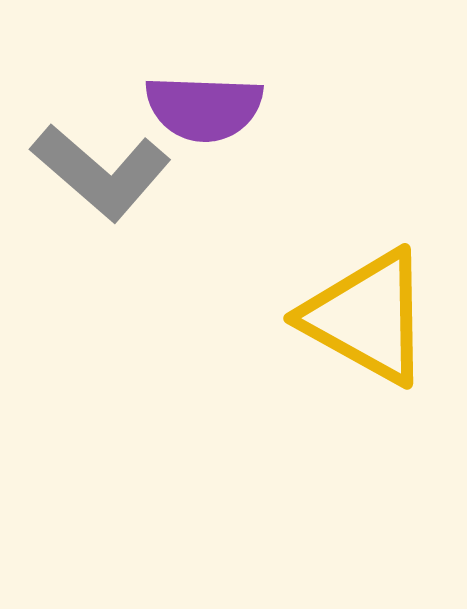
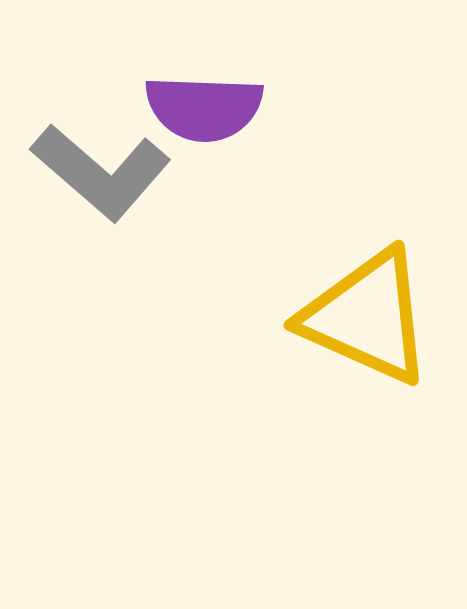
yellow triangle: rotated 5 degrees counterclockwise
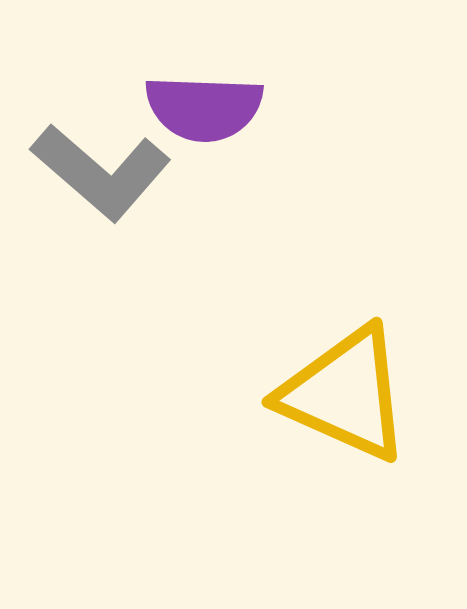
yellow triangle: moved 22 px left, 77 px down
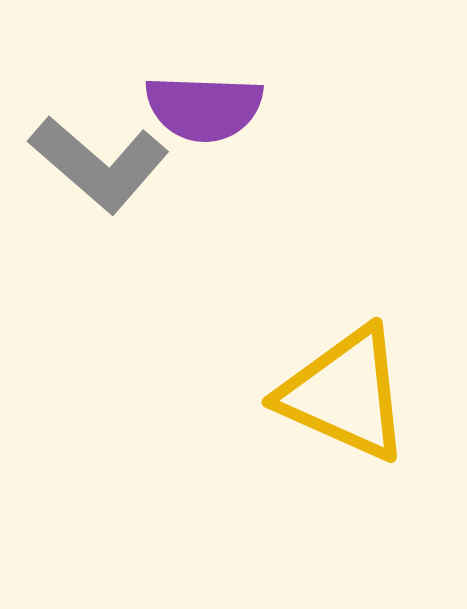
gray L-shape: moved 2 px left, 8 px up
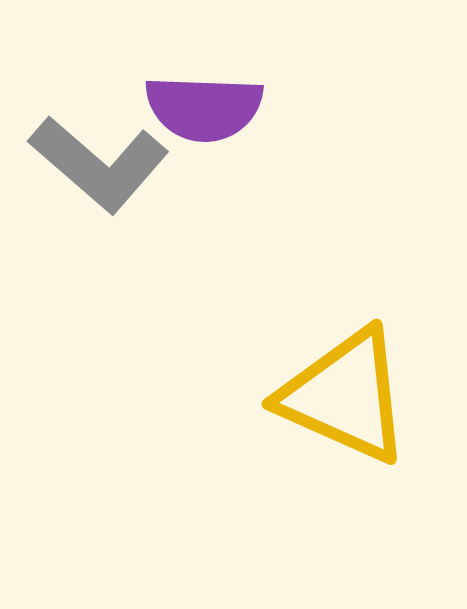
yellow triangle: moved 2 px down
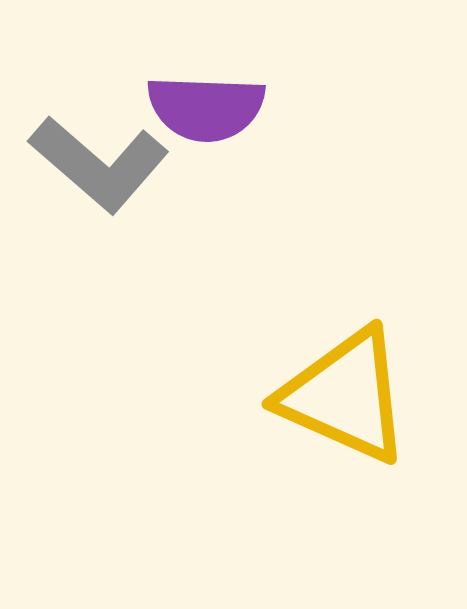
purple semicircle: moved 2 px right
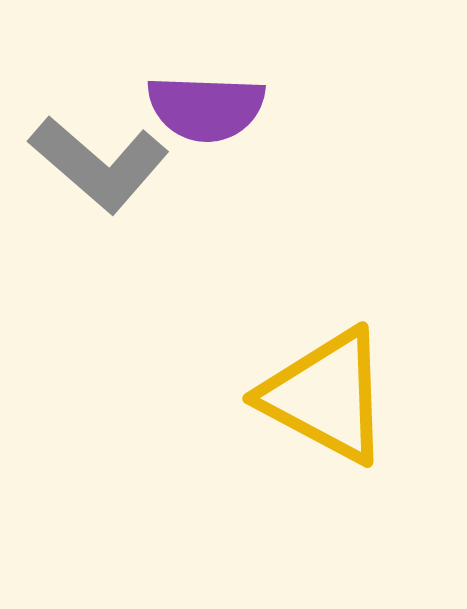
yellow triangle: moved 19 px left; rotated 4 degrees clockwise
